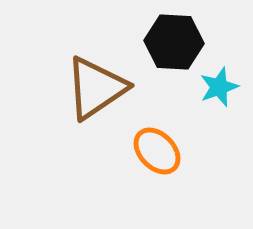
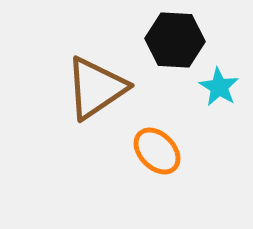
black hexagon: moved 1 px right, 2 px up
cyan star: rotated 21 degrees counterclockwise
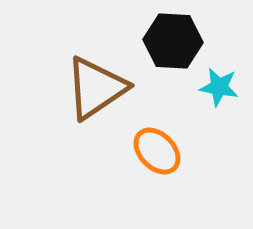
black hexagon: moved 2 px left, 1 px down
cyan star: rotated 21 degrees counterclockwise
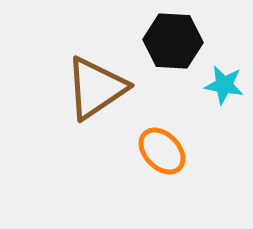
cyan star: moved 5 px right, 2 px up
orange ellipse: moved 5 px right
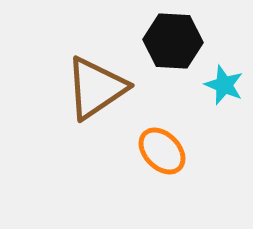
cyan star: rotated 12 degrees clockwise
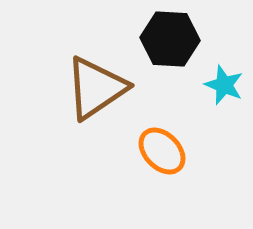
black hexagon: moved 3 px left, 2 px up
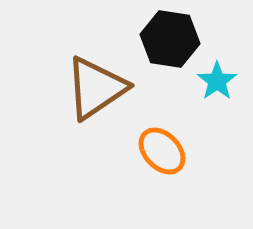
black hexagon: rotated 6 degrees clockwise
cyan star: moved 7 px left, 4 px up; rotated 15 degrees clockwise
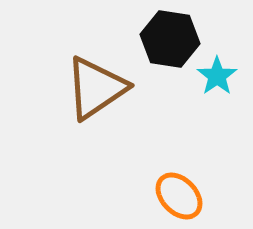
cyan star: moved 5 px up
orange ellipse: moved 17 px right, 45 px down
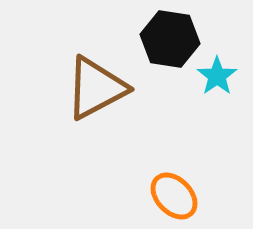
brown triangle: rotated 6 degrees clockwise
orange ellipse: moved 5 px left
